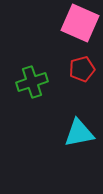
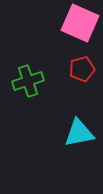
green cross: moved 4 px left, 1 px up
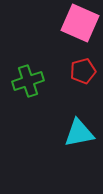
red pentagon: moved 1 px right, 2 px down
